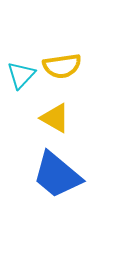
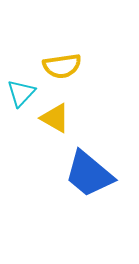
cyan triangle: moved 18 px down
blue trapezoid: moved 32 px right, 1 px up
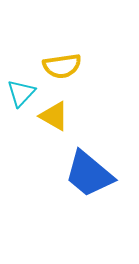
yellow triangle: moved 1 px left, 2 px up
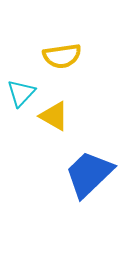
yellow semicircle: moved 10 px up
blue trapezoid: rotated 96 degrees clockwise
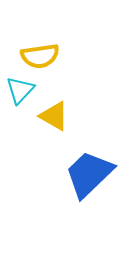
yellow semicircle: moved 22 px left
cyan triangle: moved 1 px left, 3 px up
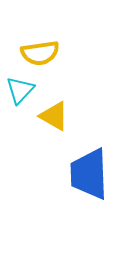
yellow semicircle: moved 3 px up
blue trapezoid: rotated 48 degrees counterclockwise
